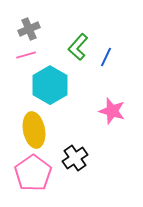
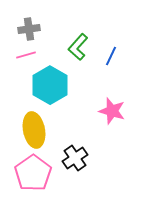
gray cross: rotated 15 degrees clockwise
blue line: moved 5 px right, 1 px up
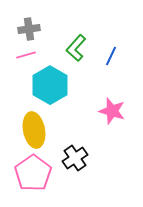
green L-shape: moved 2 px left, 1 px down
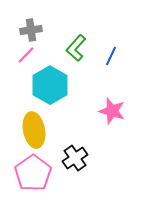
gray cross: moved 2 px right, 1 px down
pink line: rotated 30 degrees counterclockwise
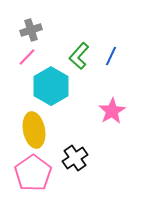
gray cross: rotated 10 degrees counterclockwise
green L-shape: moved 3 px right, 8 px down
pink line: moved 1 px right, 2 px down
cyan hexagon: moved 1 px right, 1 px down
pink star: rotated 24 degrees clockwise
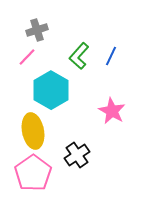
gray cross: moved 6 px right
cyan hexagon: moved 4 px down
pink star: rotated 12 degrees counterclockwise
yellow ellipse: moved 1 px left, 1 px down
black cross: moved 2 px right, 3 px up
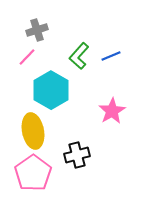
blue line: rotated 42 degrees clockwise
pink star: rotated 12 degrees clockwise
black cross: rotated 20 degrees clockwise
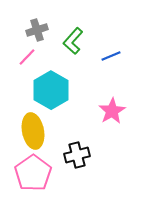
green L-shape: moved 6 px left, 15 px up
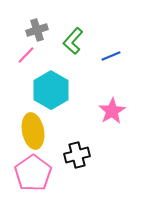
pink line: moved 1 px left, 2 px up
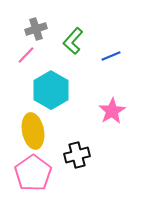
gray cross: moved 1 px left, 1 px up
